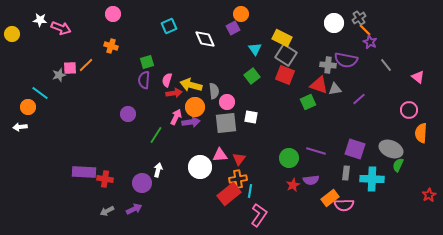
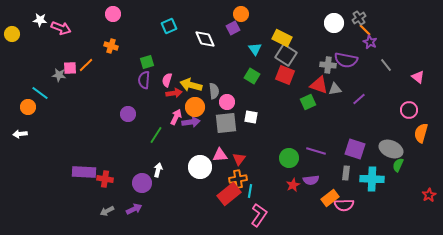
gray star at (59, 75): rotated 24 degrees clockwise
green square at (252, 76): rotated 21 degrees counterclockwise
white arrow at (20, 127): moved 7 px down
orange semicircle at (421, 133): rotated 12 degrees clockwise
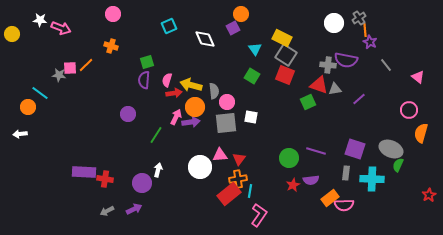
orange line at (365, 30): rotated 40 degrees clockwise
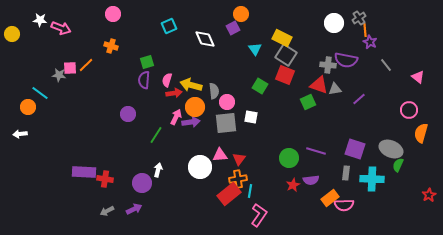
green square at (252, 76): moved 8 px right, 10 px down
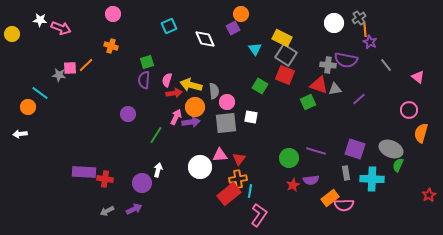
gray rectangle at (346, 173): rotated 16 degrees counterclockwise
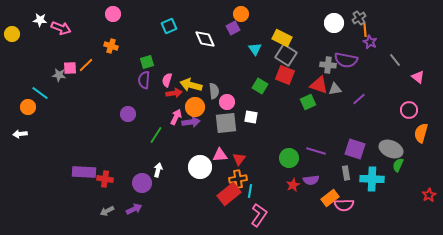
gray line at (386, 65): moved 9 px right, 5 px up
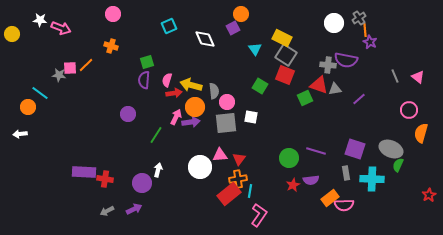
gray line at (395, 60): moved 16 px down; rotated 16 degrees clockwise
green square at (308, 102): moved 3 px left, 4 px up
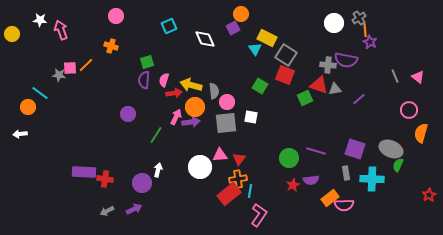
pink circle at (113, 14): moved 3 px right, 2 px down
pink arrow at (61, 28): moved 2 px down; rotated 132 degrees counterclockwise
yellow rectangle at (282, 38): moved 15 px left
pink semicircle at (167, 80): moved 3 px left
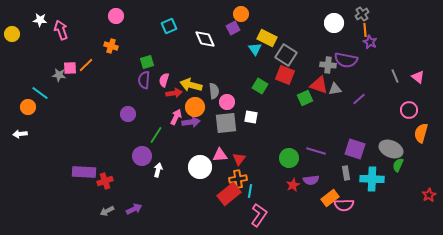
gray cross at (359, 18): moved 3 px right, 4 px up
red cross at (105, 179): moved 2 px down; rotated 28 degrees counterclockwise
purple circle at (142, 183): moved 27 px up
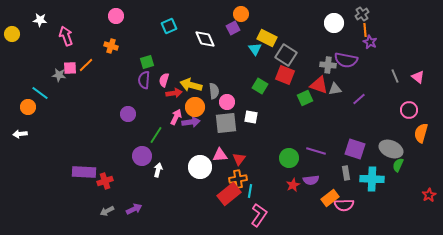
pink arrow at (61, 30): moved 5 px right, 6 px down
